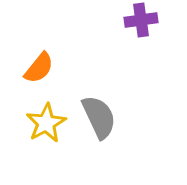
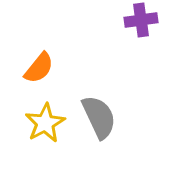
yellow star: moved 1 px left
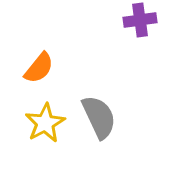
purple cross: moved 1 px left
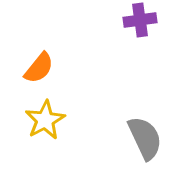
gray semicircle: moved 46 px right, 21 px down
yellow star: moved 3 px up
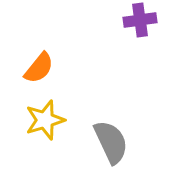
yellow star: rotated 12 degrees clockwise
gray semicircle: moved 34 px left, 4 px down
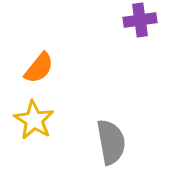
yellow star: moved 11 px left; rotated 24 degrees counterclockwise
gray semicircle: rotated 15 degrees clockwise
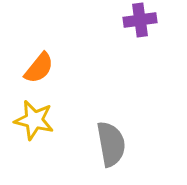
yellow star: rotated 18 degrees counterclockwise
gray semicircle: moved 2 px down
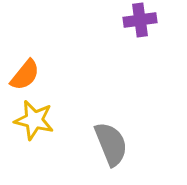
orange semicircle: moved 14 px left, 7 px down
gray semicircle: rotated 12 degrees counterclockwise
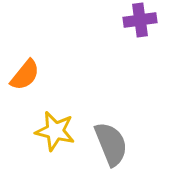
yellow star: moved 21 px right, 11 px down
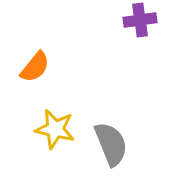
orange semicircle: moved 10 px right, 8 px up
yellow star: moved 2 px up
